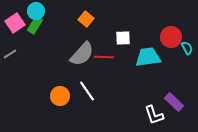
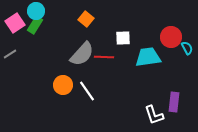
orange circle: moved 3 px right, 11 px up
purple rectangle: rotated 54 degrees clockwise
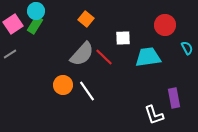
pink square: moved 2 px left, 1 px down
red circle: moved 6 px left, 12 px up
red line: rotated 42 degrees clockwise
purple rectangle: moved 4 px up; rotated 18 degrees counterclockwise
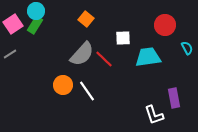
red line: moved 2 px down
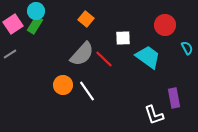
cyan trapezoid: rotated 44 degrees clockwise
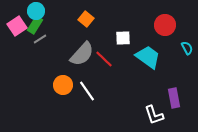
pink square: moved 4 px right, 2 px down
gray line: moved 30 px right, 15 px up
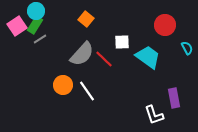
white square: moved 1 px left, 4 px down
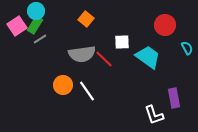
gray semicircle: rotated 40 degrees clockwise
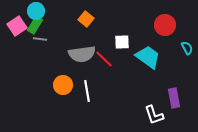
gray line: rotated 40 degrees clockwise
white line: rotated 25 degrees clockwise
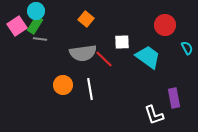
gray semicircle: moved 1 px right, 1 px up
white line: moved 3 px right, 2 px up
